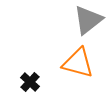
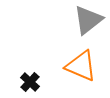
orange triangle: moved 3 px right, 3 px down; rotated 8 degrees clockwise
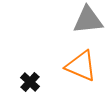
gray triangle: rotated 32 degrees clockwise
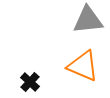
orange triangle: moved 2 px right
